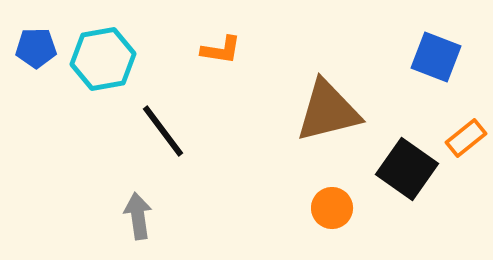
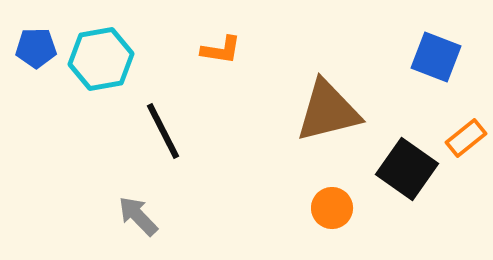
cyan hexagon: moved 2 px left
black line: rotated 10 degrees clockwise
gray arrow: rotated 36 degrees counterclockwise
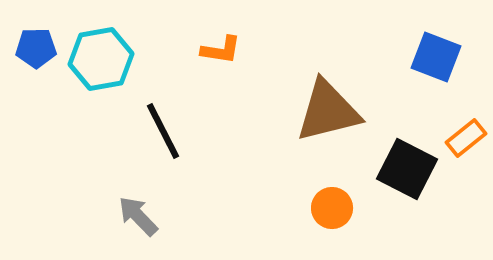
black square: rotated 8 degrees counterclockwise
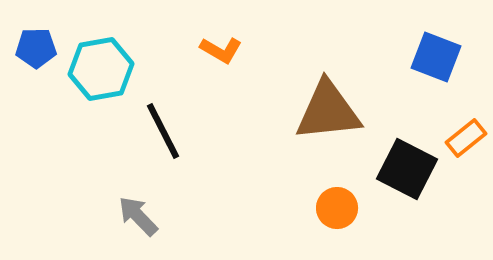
orange L-shape: rotated 21 degrees clockwise
cyan hexagon: moved 10 px down
brown triangle: rotated 8 degrees clockwise
orange circle: moved 5 px right
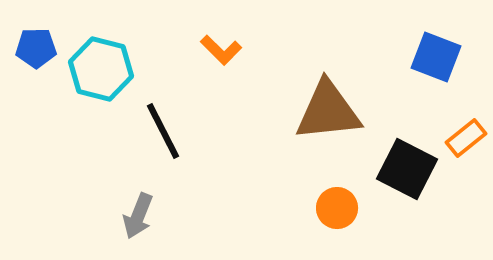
orange L-shape: rotated 15 degrees clockwise
cyan hexagon: rotated 24 degrees clockwise
gray arrow: rotated 114 degrees counterclockwise
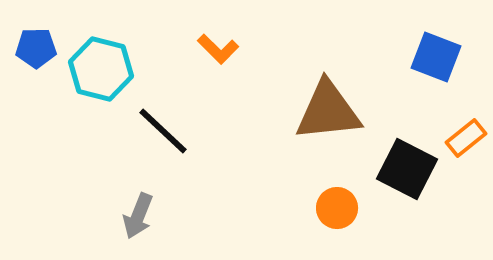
orange L-shape: moved 3 px left, 1 px up
black line: rotated 20 degrees counterclockwise
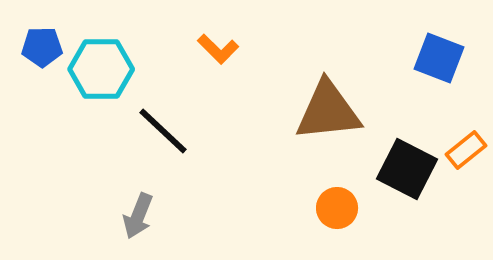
blue pentagon: moved 6 px right, 1 px up
blue square: moved 3 px right, 1 px down
cyan hexagon: rotated 14 degrees counterclockwise
orange rectangle: moved 12 px down
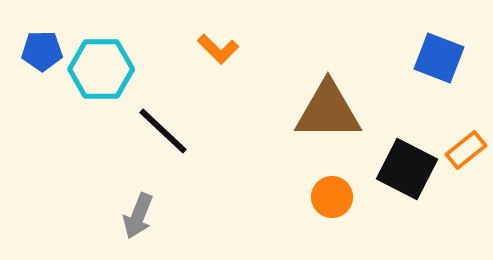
blue pentagon: moved 4 px down
brown triangle: rotated 6 degrees clockwise
orange circle: moved 5 px left, 11 px up
